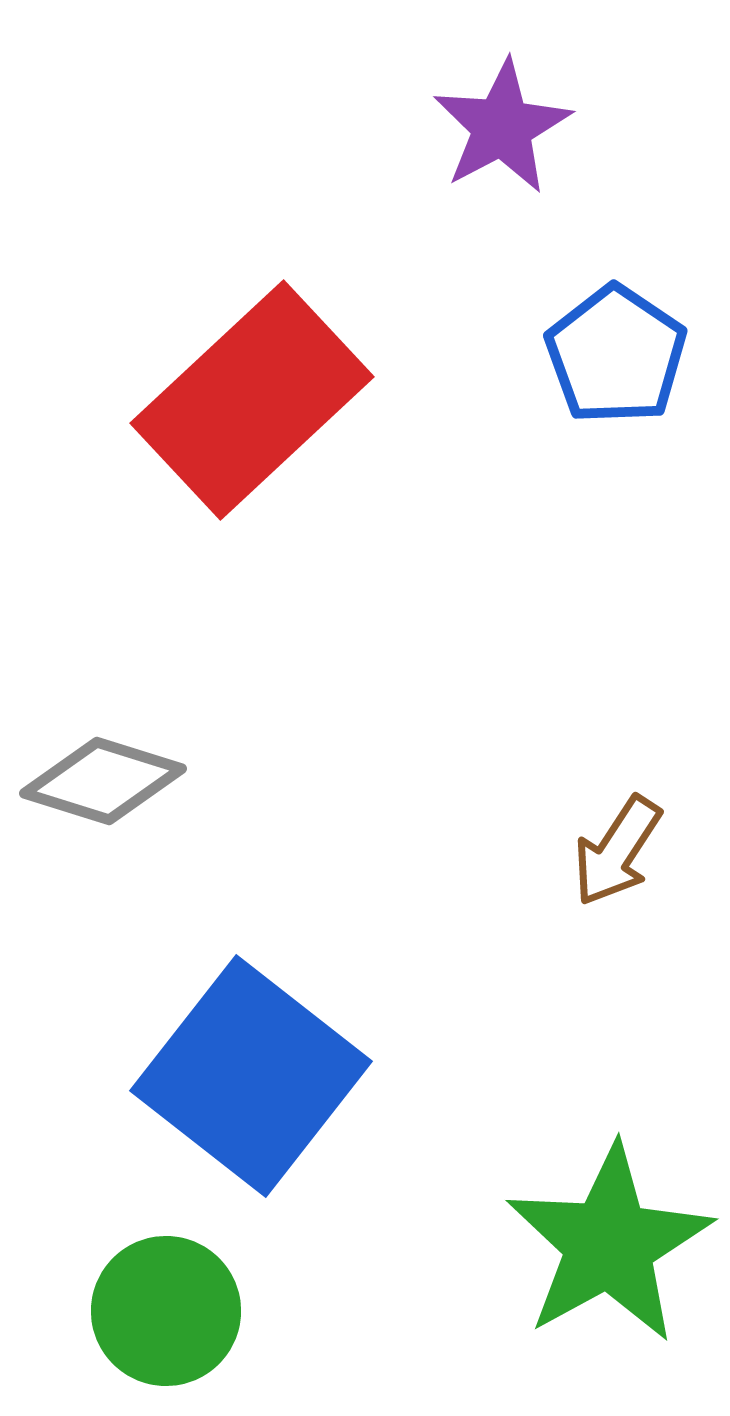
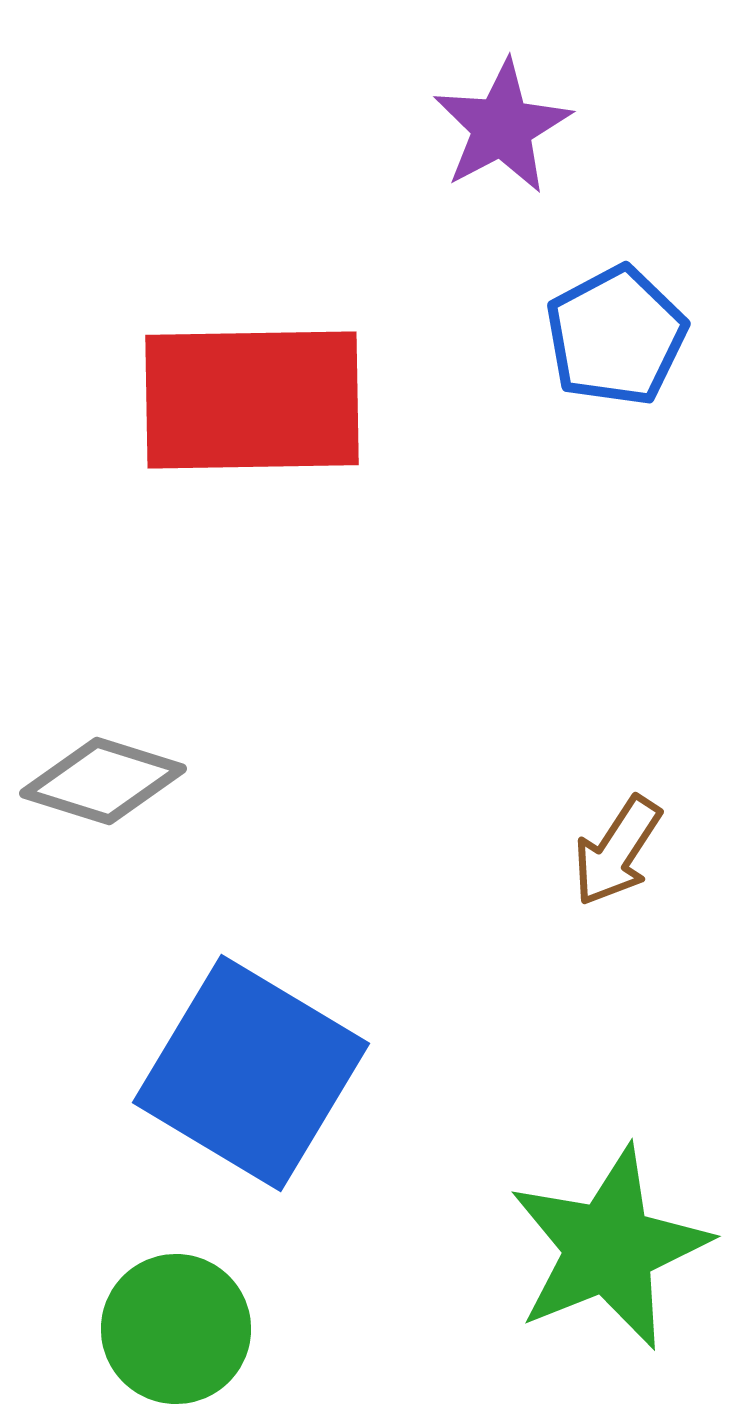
blue pentagon: moved 19 px up; rotated 10 degrees clockwise
red rectangle: rotated 42 degrees clockwise
blue square: moved 3 px up; rotated 7 degrees counterclockwise
green star: moved 4 px down; rotated 7 degrees clockwise
green circle: moved 10 px right, 18 px down
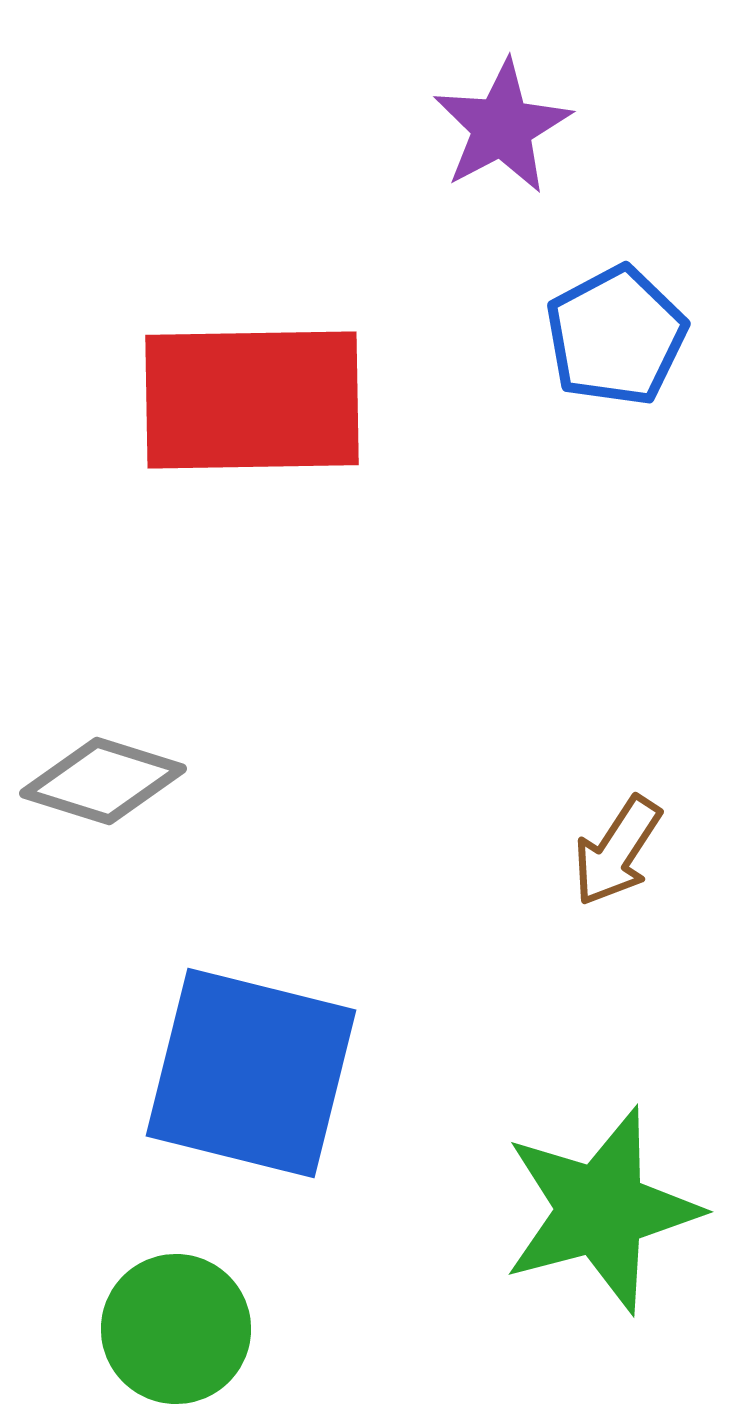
blue square: rotated 17 degrees counterclockwise
green star: moved 8 px left, 38 px up; rotated 7 degrees clockwise
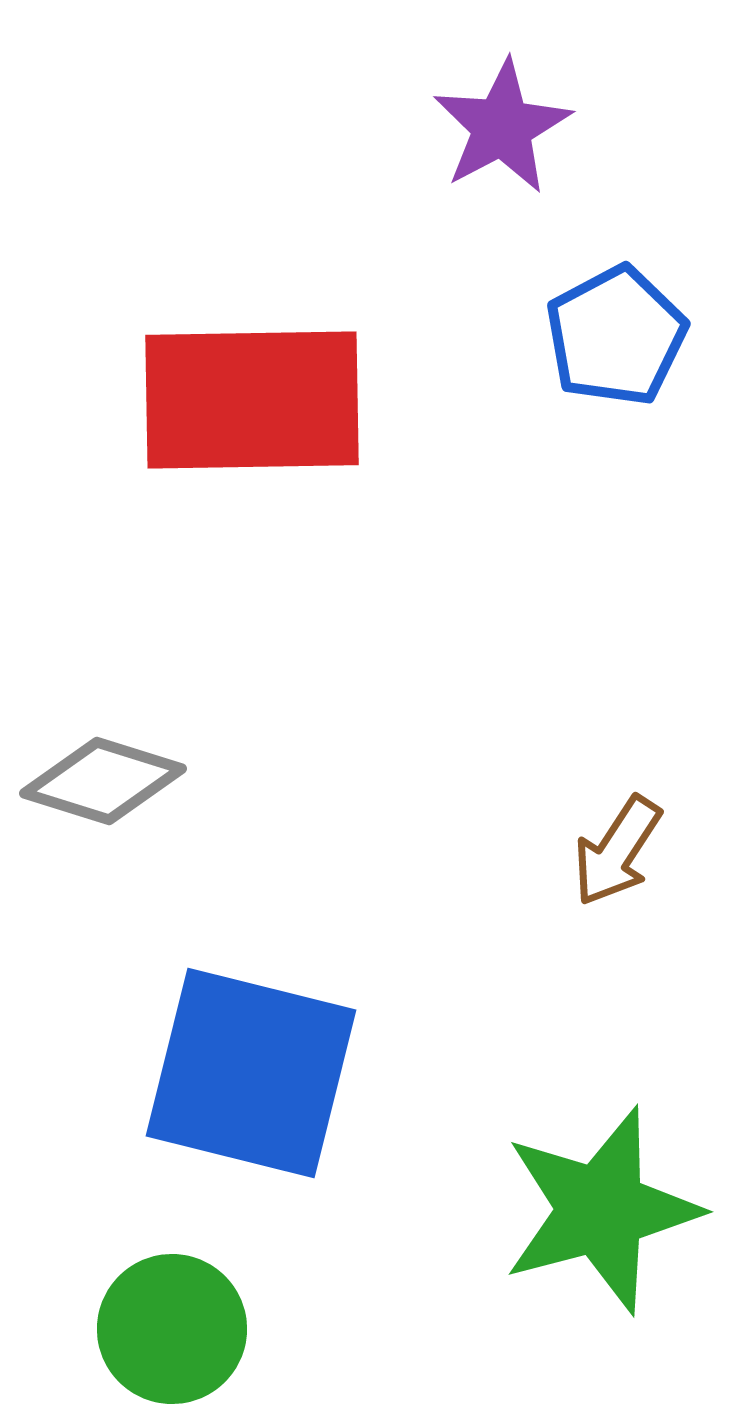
green circle: moved 4 px left
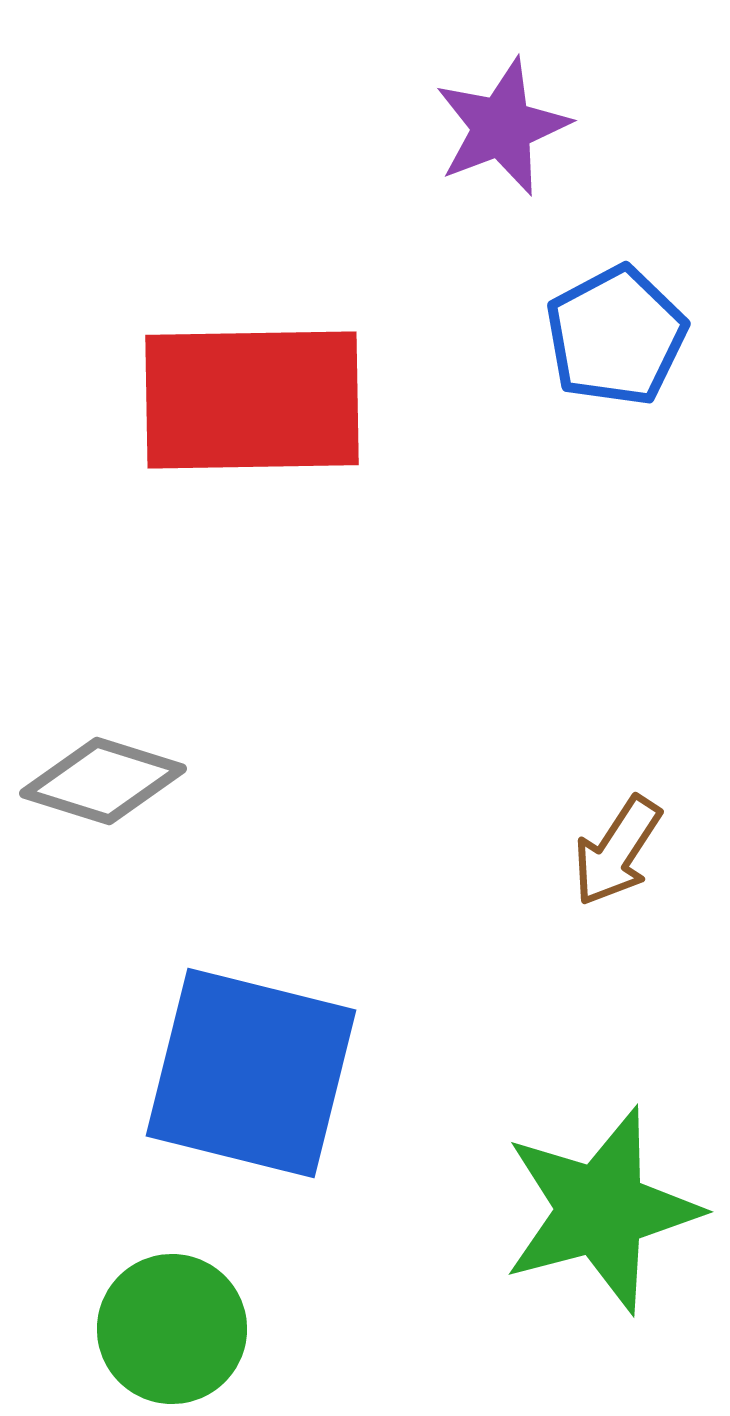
purple star: rotated 7 degrees clockwise
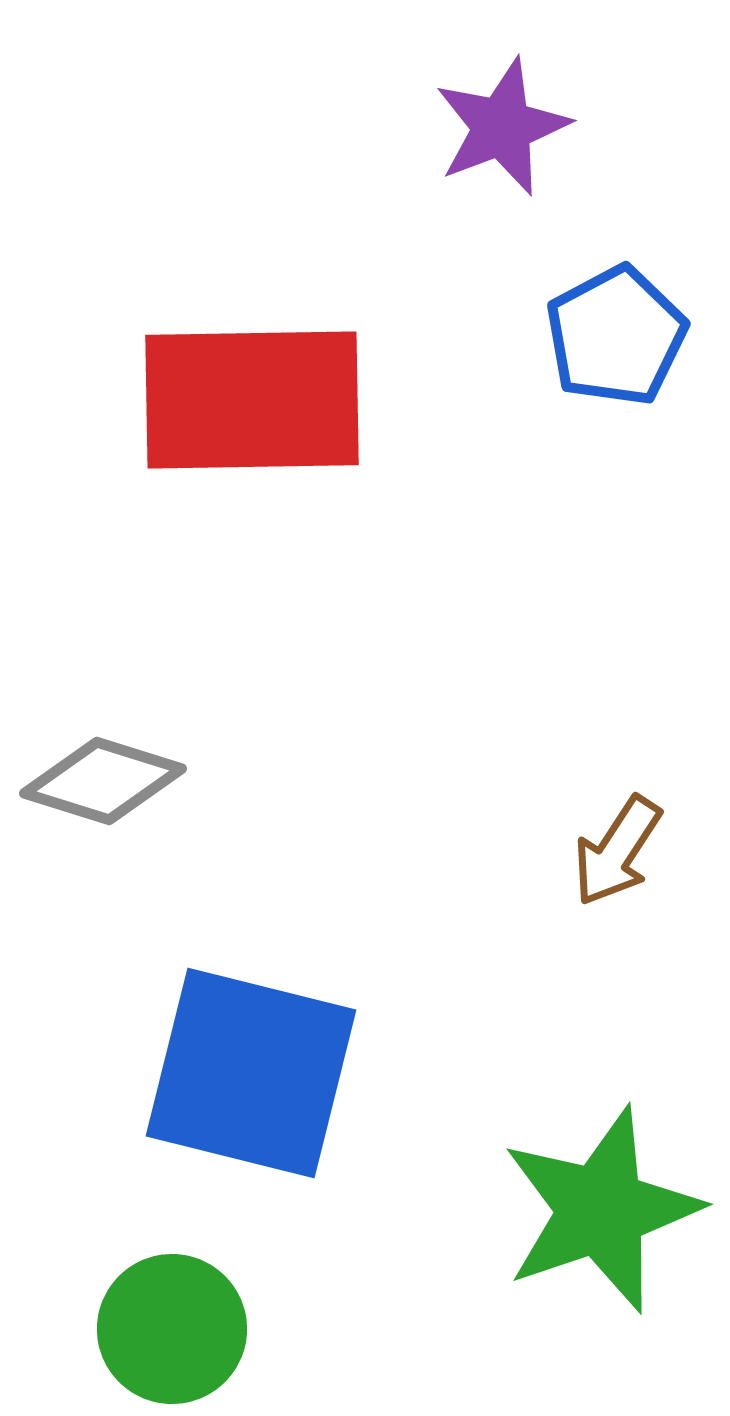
green star: rotated 4 degrees counterclockwise
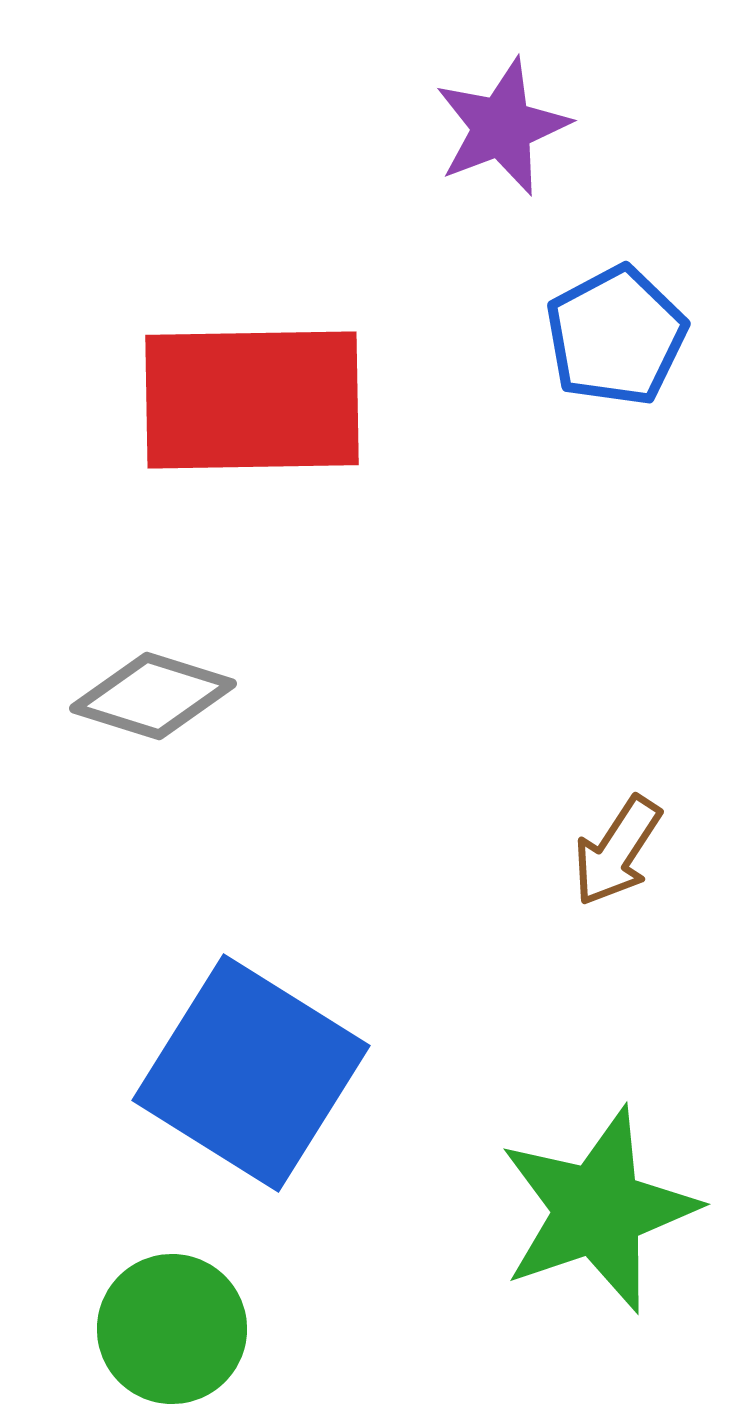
gray diamond: moved 50 px right, 85 px up
blue square: rotated 18 degrees clockwise
green star: moved 3 px left
